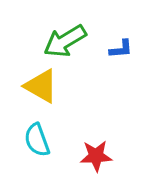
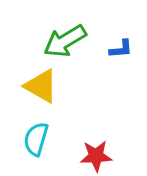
cyan semicircle: moved 1 px left, 1 px up; rotated 36 degrees clockwise
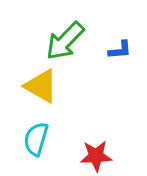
green arrow: rotated 15 degrees counterclockwise
blue L-shape: moved 1 px left, 1 px down
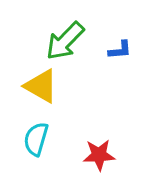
red star: moved 3 px right, 1 px up
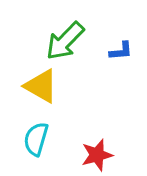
blue L-shape: moved 1 px right, 1 px down
red star: moved 2 px left; rotated 12 degrees counterclockwise
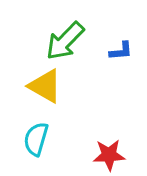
yellow triangle: moved 4 px right
red star: moved 12 px right; rotated 12 degrees clockwise
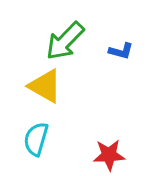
blue L-shape: rotated 20 degrees clockwise
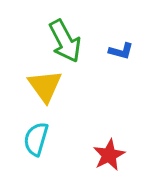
green arrow: rotated 72 degrees counterclockwise
yellow triangle: rotated 24 degrees clockwise
red star: rotated 24 degrees counterclockwise
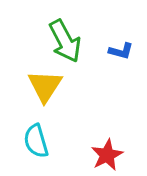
yellow triangle: rotated 9 degrees clockwise
cyan semicircle: moved 2 px down; rotated 32 degrees counterclockwise
red star: moved 2 px left
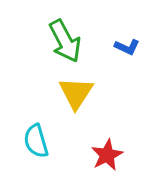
blue L-shape: moved 6 px right, 4 px up; rotated 10 degrees clockwise
yellow triangle: moved 31 px right, 7 px down
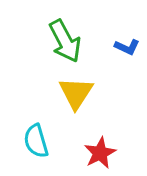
red star: moved 7 px left, 2 px up
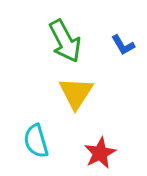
blue L-shape: moved 4 px left, 2 px up; rotated 35 degrees clockwise
